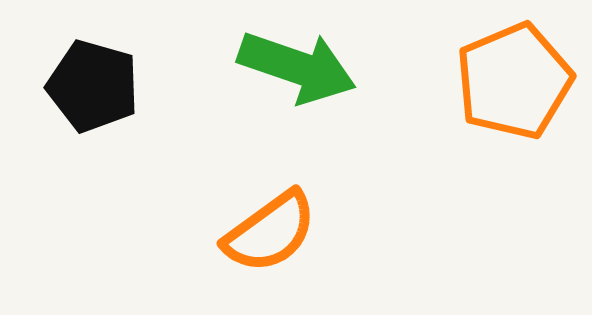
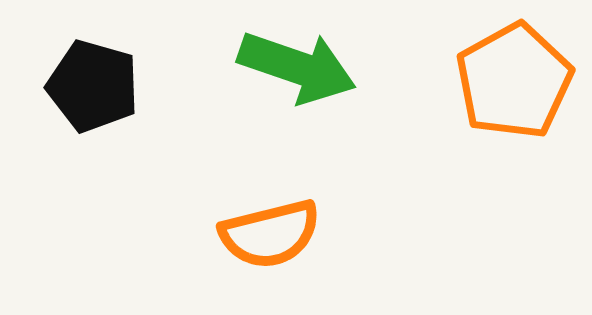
orange pentagon: rotated 6 degrees counterclockwise
orange semicircle: moved 2 px down; rotated 22 degrees clockwise
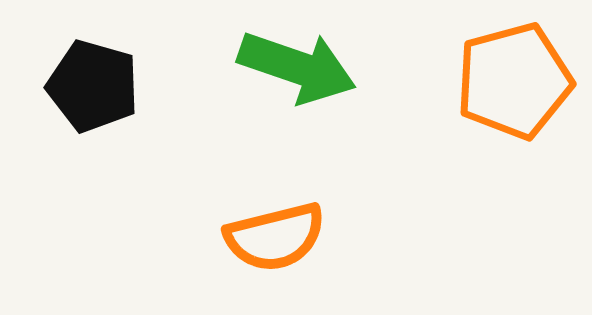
orange pentagon: rotated 14 degrees clockwise
orange semicircle: moved 5 px right, 3 px down
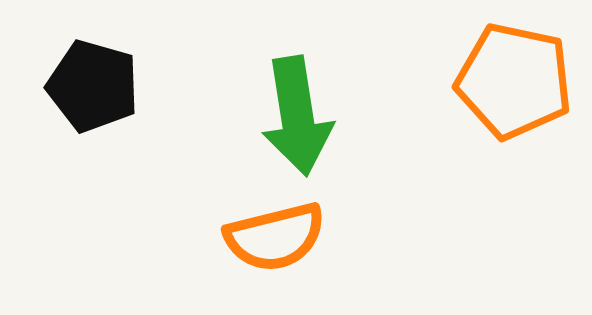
green arrow: moved 49 px down; rotated 62 degrees clockwise
orange pentagon: rotated 27 degrees clockwise
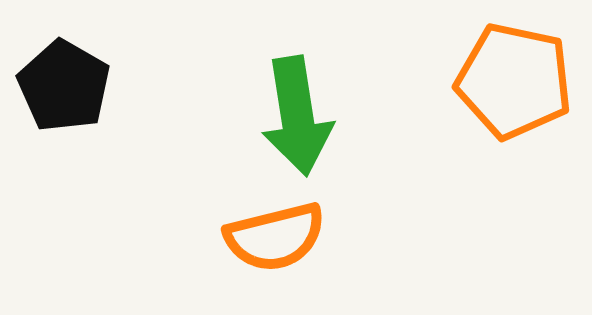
black pentagon: moved 29 px left; rotated 14 degrees clockwise
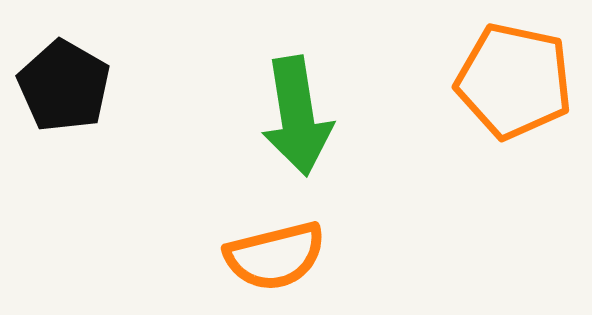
orange semicircle: moved 19 px down
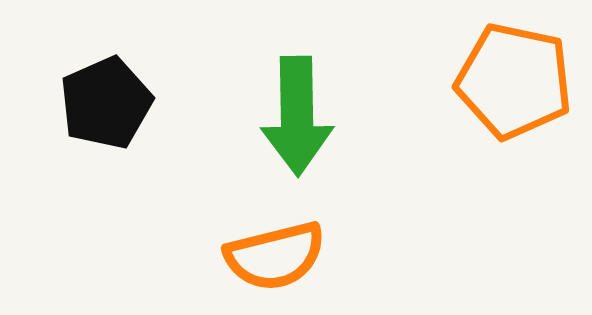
black pentagon: moved 42 px right, 17 px down; rotated 18 degrees clockwise
green arrow: rotated 8 degrees clockwise
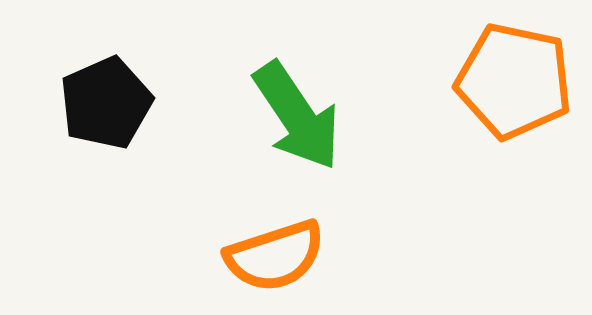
green arrow: rotated 33 degrees counterclockwise
orange semicircle: rotated 4 degrees counterclockwise
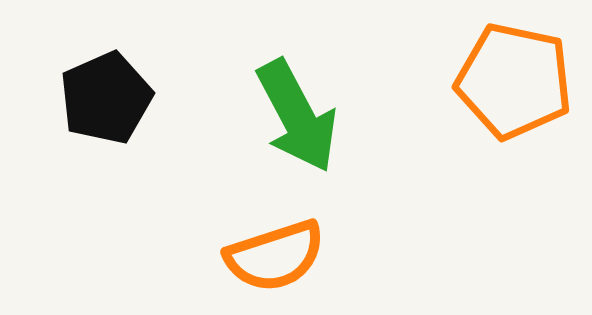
black pentagon: moved 5 px up
green arrow: rotated 6 degrees clockwise
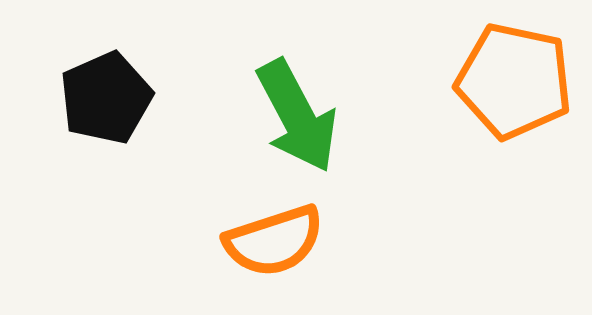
orange semicircle: moved 1 px left, 15 px up
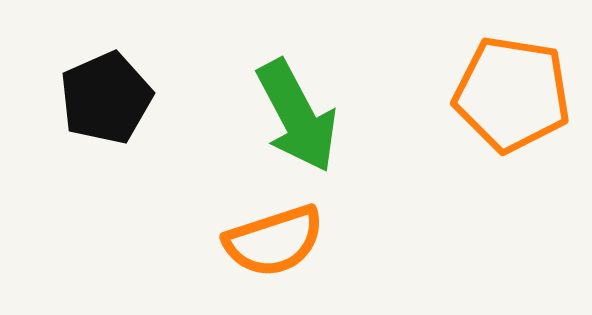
orange pentagon: moved 2 px left, 13 px down; rotated 3 degrees counterclockwise
